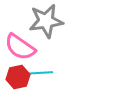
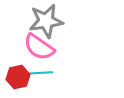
pink semicircle: moved 19 px right
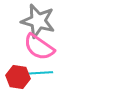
gray star: moved 8 px left; rotated 24 degrees clockwise
red hexagon: rotated 20 degrees clockwise
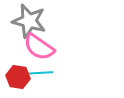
gray star: moved 9 px left
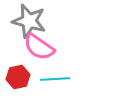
cyan line: moved 17 px right, 6 px down
red hexagon: rotated 20 degrees counterclockwise
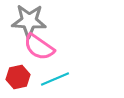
gray star: rotated 12 degrees counterclockwise
cyan line: rotated 20 degrees counterclockwise
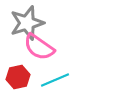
gray star: moved 2 px left, 2 px down; rotated 20 degrees counterclockwise
cyan line: moved 1 px down
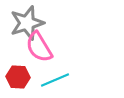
pink semicircle: rotated 24 degrees clockwise
red hexagon: rotated 15 degrees clockwise
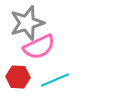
pink semicircle: rotated 84 degrees counterclockwise
